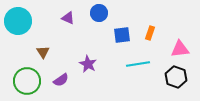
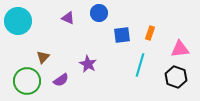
brown triangle: moved 5 px down; rotated 16 degrees clockwise
cyan line: moved 2 px right, 1 px down; rotated 65 degrees counterclockwise
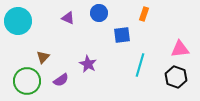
orange rectangle: moved 6 px left, 19 px up
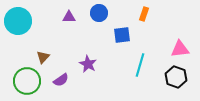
purple triangle: moved 1 px right, 1 px up; rotated 24 degrees counterclockwise
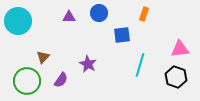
purple semicircle: rotated 21 degrees counterclockwise
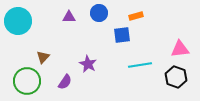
orange rectangle: moved 8 px left, 2 px down; rotated 56 degrees clockwise
cyan line: rotated 65 degrees clockwise
purple semicircle: moved 4 px right, 2 px down
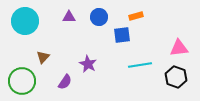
blue circle: moved 4 px down
cyan circle: moved 7 px right
pink triangle: moved 1 px left, 1 px up
green circle: moved 5 px left
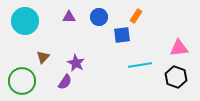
orange rectangle: rotated 40 degrees counterclockwise
purple star: moved 12 px left, 1 px up
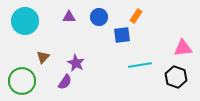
pink triangle: moved 4 px right
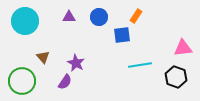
brown triangle: rotated 24 degrees counterclockwise
